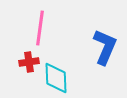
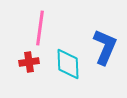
cyan diamond: moved 12 px right, 14 px up
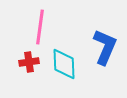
pink line: moved 1 px up
cyan diamond: moved 4 px left
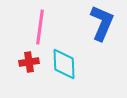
blue L-shape: moved 3 px left, 24 px up
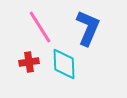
blue L-shape: moved 14 px left, 5 px down
pink line: rotated 40 degrees counterclockwise
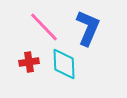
pink line: moved 4 px right; rotated 12 degrees counterclockwise
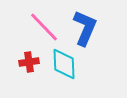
blue L-shape: moved 3 px left
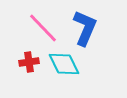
pink line: moved 1 px left, 1 px down
cyan diamond: rotated 24 degrees counterclockwise
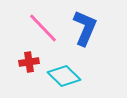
cyan diamond: moved 12 px down; rotated 20 degrees counterclockwise
